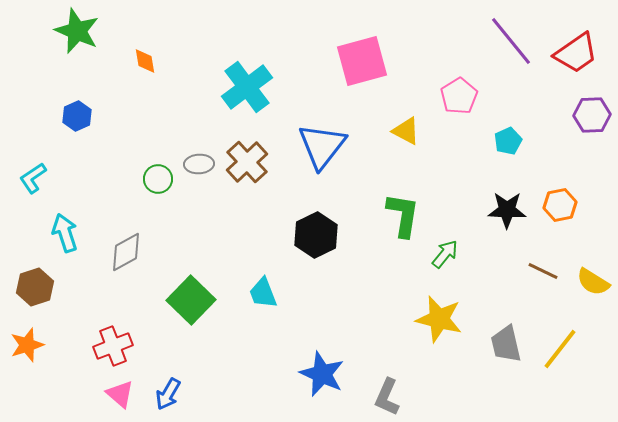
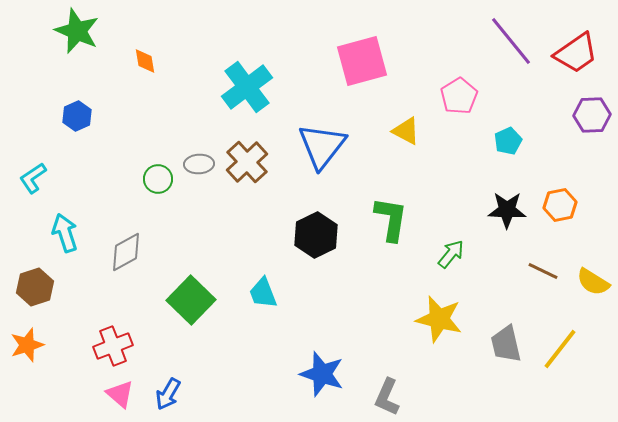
green L-shape: moved 12 px left, 4 px down
green arrow: moved 6 px right
blue star: rotated 6 degrees counterclockwise
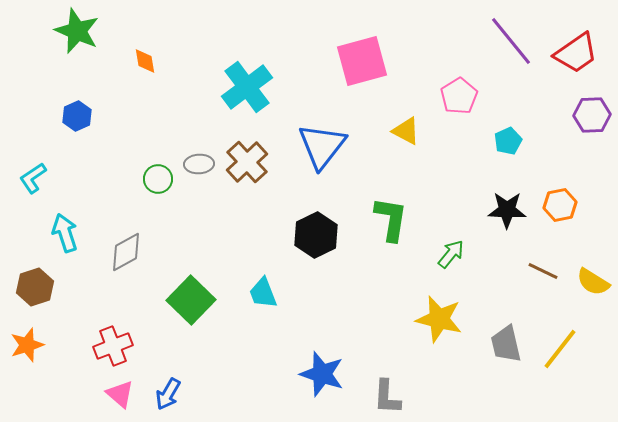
gray L-shape: rotated 21 degrees counterclockwise
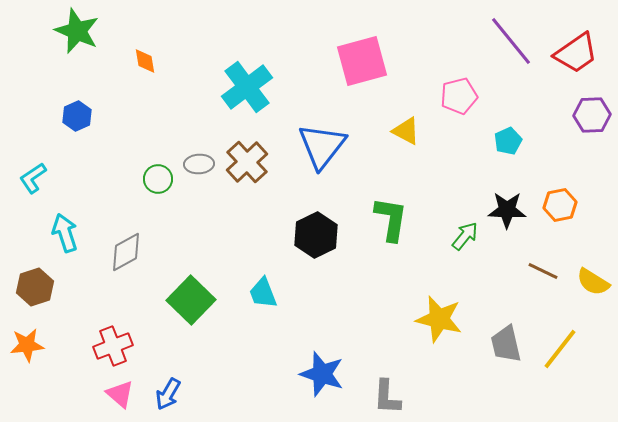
pink pentagon: rotated 18 degrees clockwise
green arrow: moved 14 px right, 18 px up
orange star: rotated 12 degrees clockwise
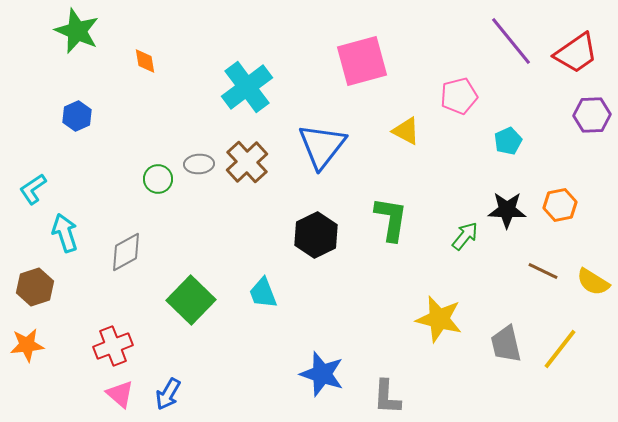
cyan L-shape: moved 11 px down
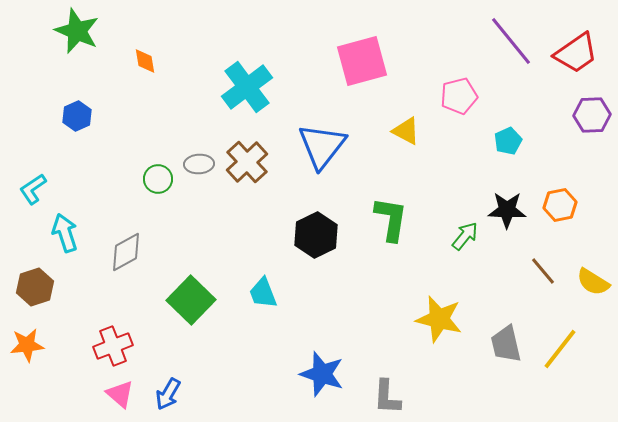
brown line: rotated 24 degrees clockwise
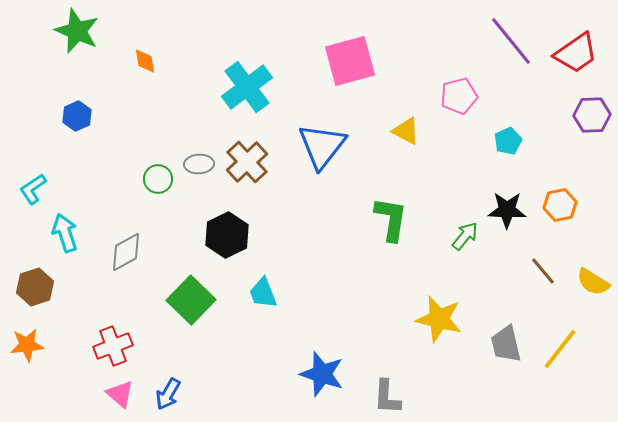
pink square: moved 12 px left
black hexagon: moved 89 px left
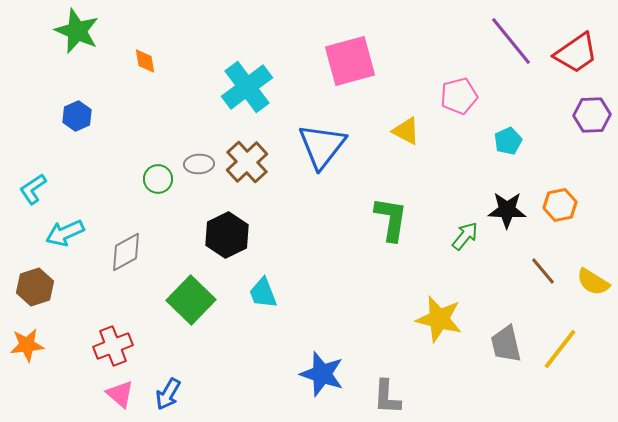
cyan arrow: rotated 96 degrees counterclockwise
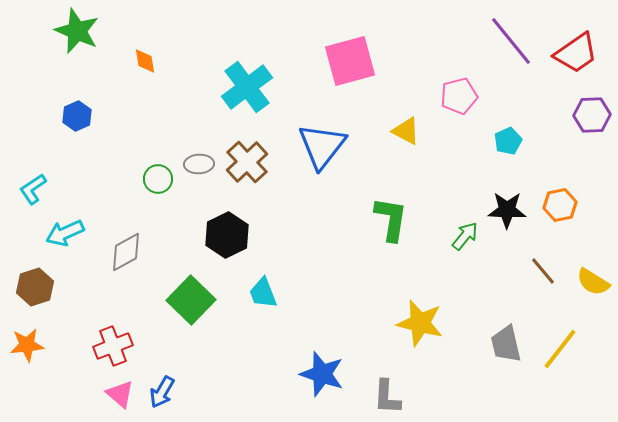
yellow star: moved 19 px left, 4 px down
blue arrow: moved 6 px left, 2 px up
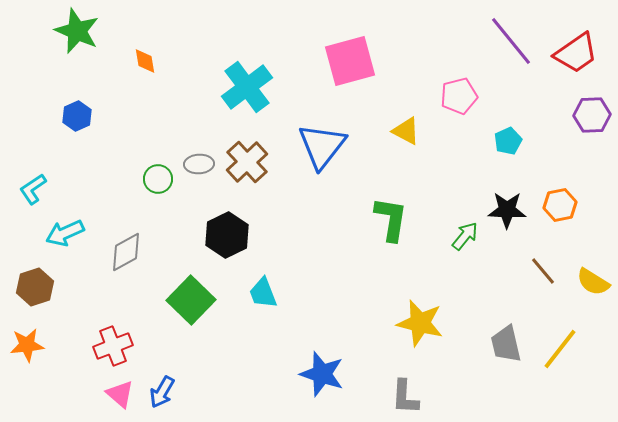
gray L-shape: moved 18 px right
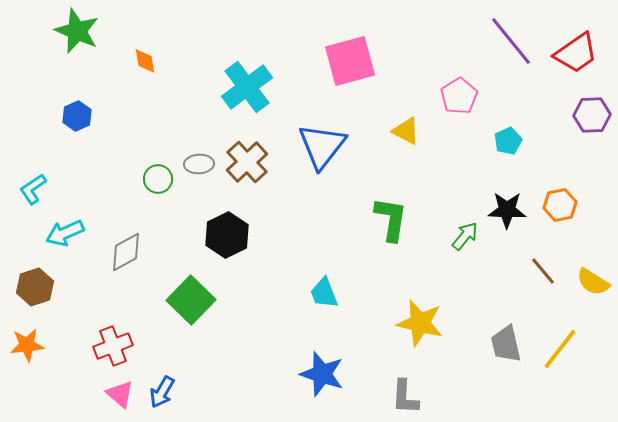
pink pentagon: rotated 18 degrees counterclockwise
cyan trapezoid: moved 61 px right
